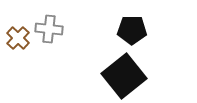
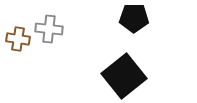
black pentagon: moved 2 px right, 12 px up
brown cross: moved 1 px down; rotated 35 degrees counterclockwise
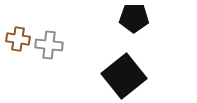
gray cross: moved 16 px down
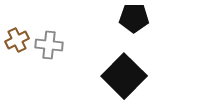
brown cross: moved 1 px left, 1 px down; rotated 35 degrees counterclockwise
black square: rotated 6 degrees counterclockwise
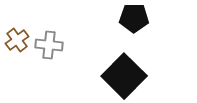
brown cross: rotated 10 degrees counterclockwise
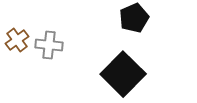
black pentagon: rotated 24 degrees counterclockwise
black square: moved 1 px left, 2 px up
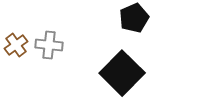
brown cross: moved 1 px left, 5 px down
black square: moved 1 px left, 1 px up
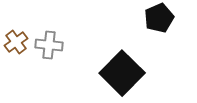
black pentagon: moved 25 px right
brown cross: moved 3 px up
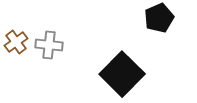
black square: moved 1 px down
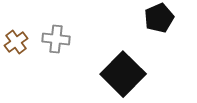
gray cross: moved 7 px right, 6 px up
black square: moved 1 px right
